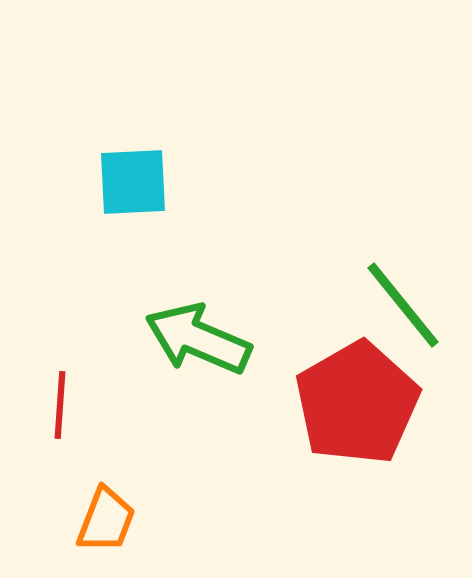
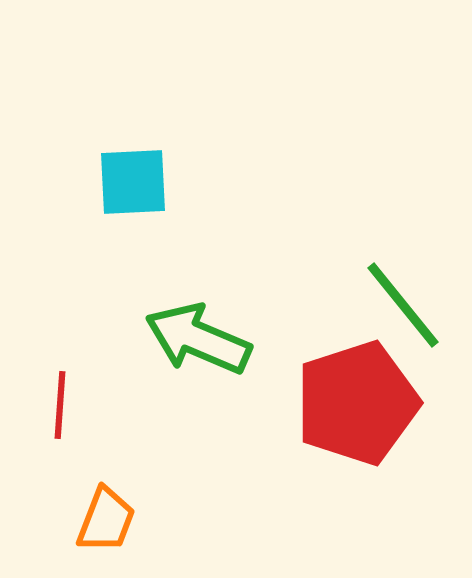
red pentagon: rotated 12 degrees clockwise
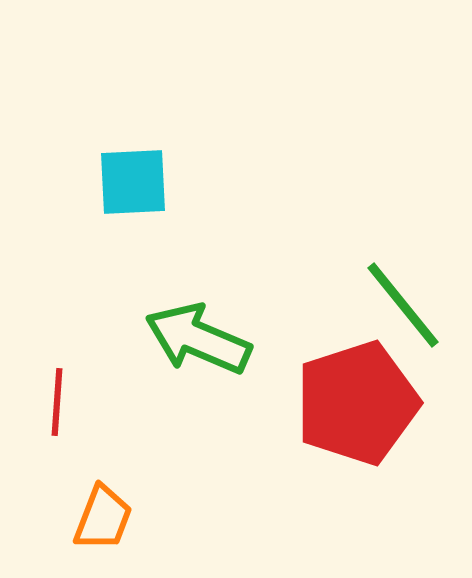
red line: moved 3 px left, 3 px up
orange trapezoid: moved 3 px left, 2 px up
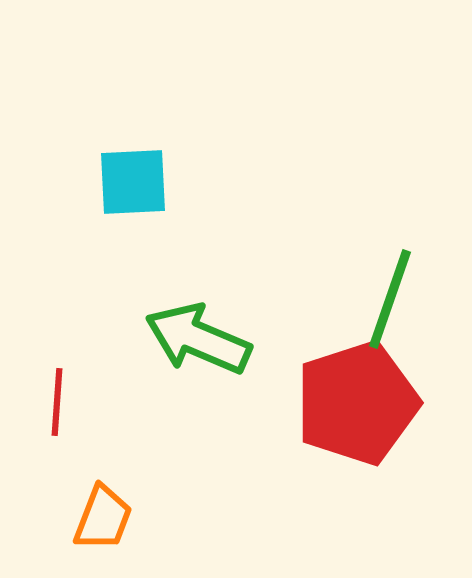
green line: moved 13 px left, 6 px up; rotated 58 degrees clockwise
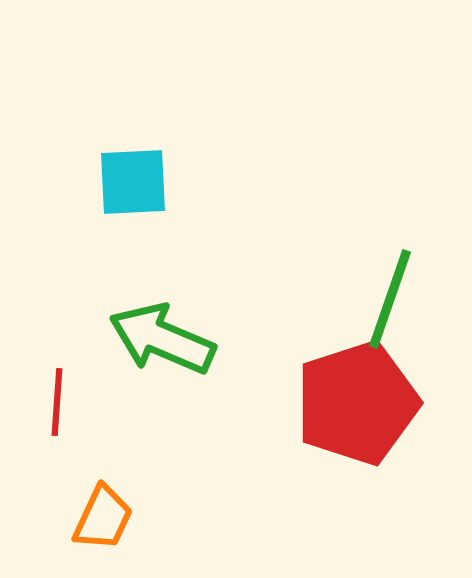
green arrow: moved 36 px left
orange trapezoid: rotated 4 degrees clockwise
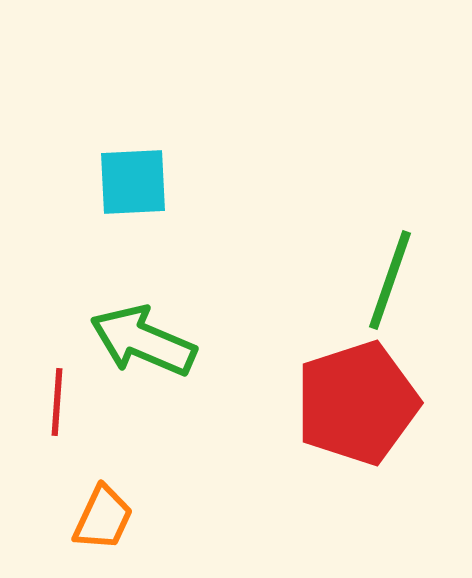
green line: moved 19 px up
green arrow: moved 19 px left, 2 px down
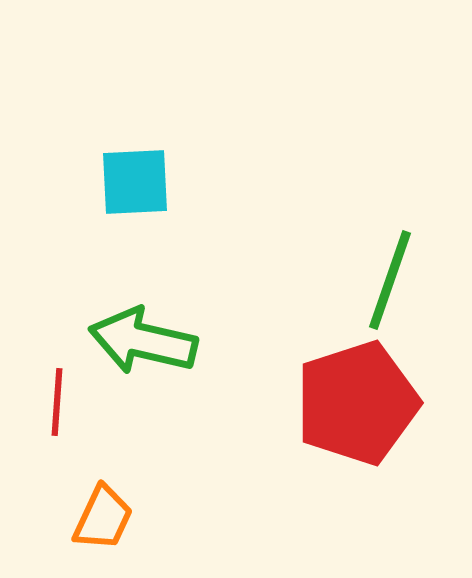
cyan square: moved 2 px right
green arrow: rotated 10 degrees counterclockwise
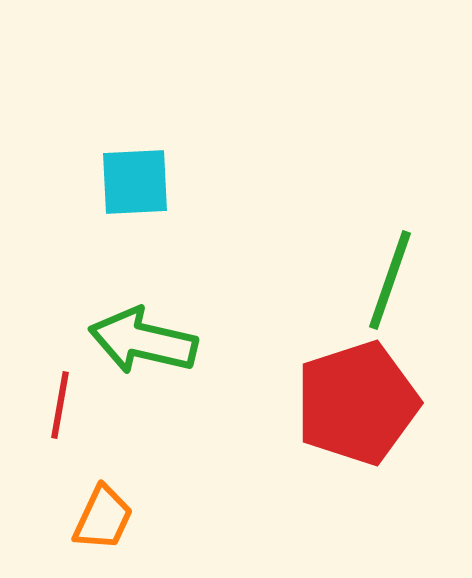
red line: moved 3 px right, 3 px down; rotated 6 degrees clockwise
